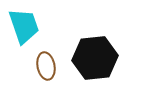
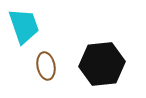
black hexagon: moved 7 px right, 6 px down
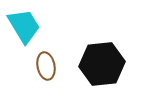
cyan trapezoid: rotated 12 degrees counterclockwise
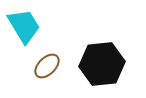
brown ellipse: moved 1 px right; rotated 56 degrees clockwise
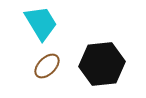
cyan trapezoid: moved 17 px right, 3 px up
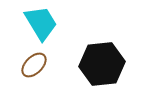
brown ellipse: moved 13 px left, 1 px up
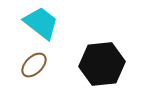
cyan trapezoid: rotated 21 degrees counterclockwise
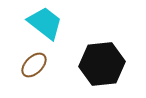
cyan trapezoid: moved 4 px right
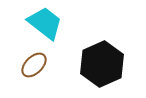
black hexagon: rotated 18 degrees counterclockwise
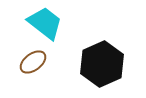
brown ellipse: moved 1 px left, 3 px up; rotated 8 degrees clockwise
